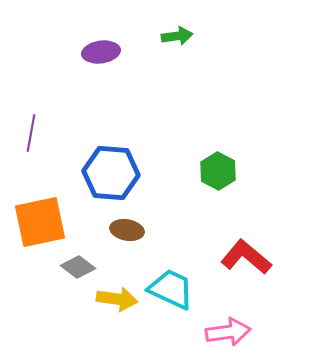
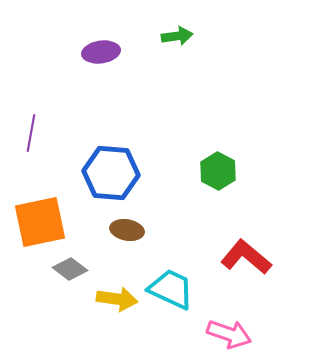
gray diamond: moved 8 px left, 2 px down
pink arrow: moved 1 px right, 2 px down; rotated 27 degrees clockwise
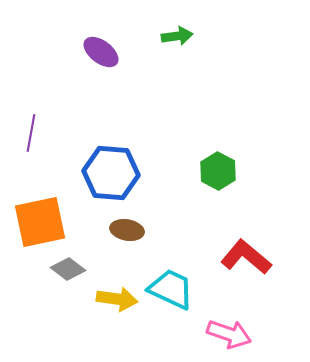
purple ellipse: rotated 45 degrees clockwise
gray diamond: moved 2 px left
